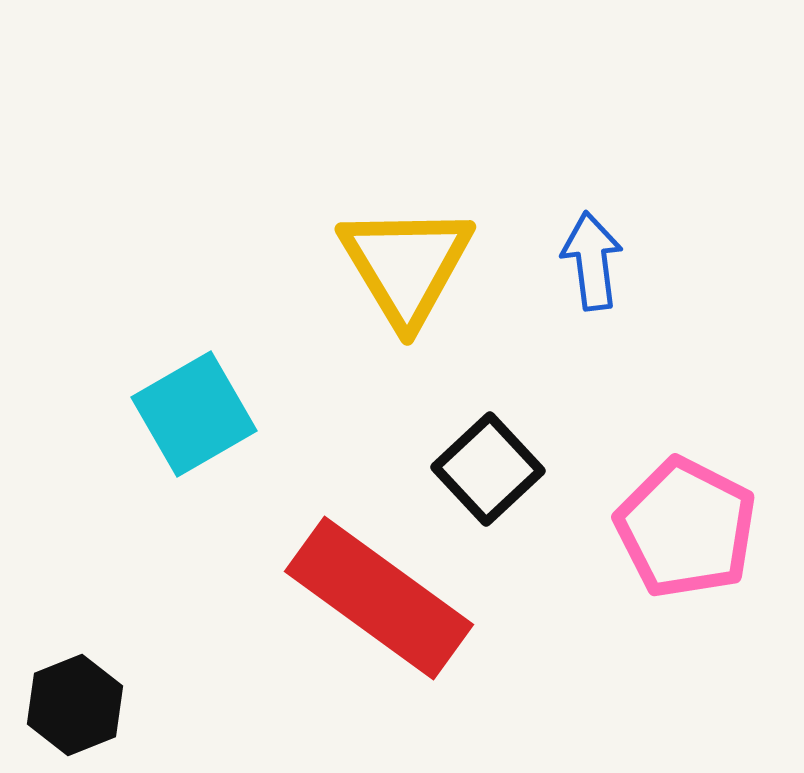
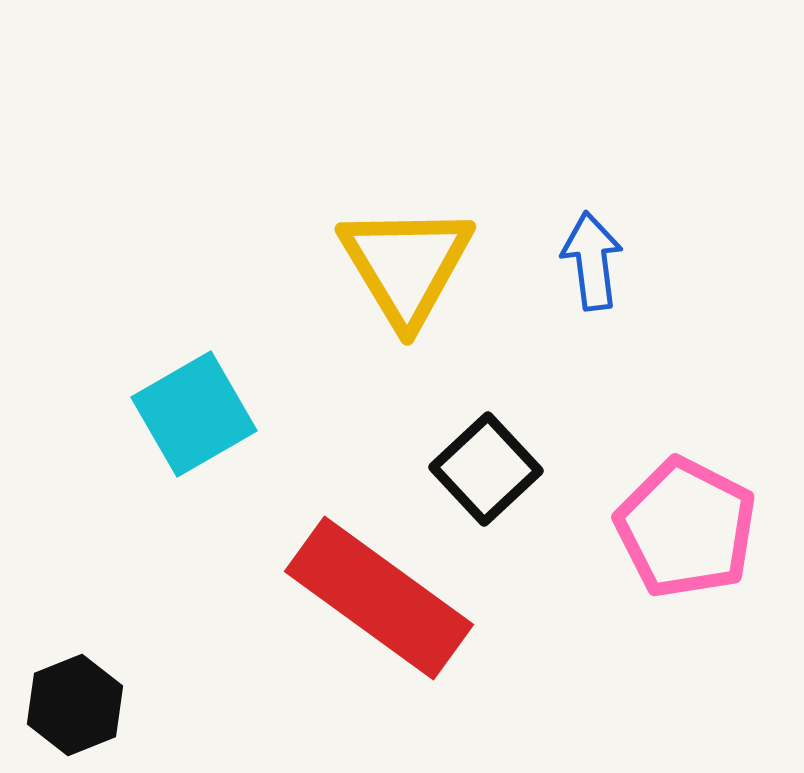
black square: moved 2 px left
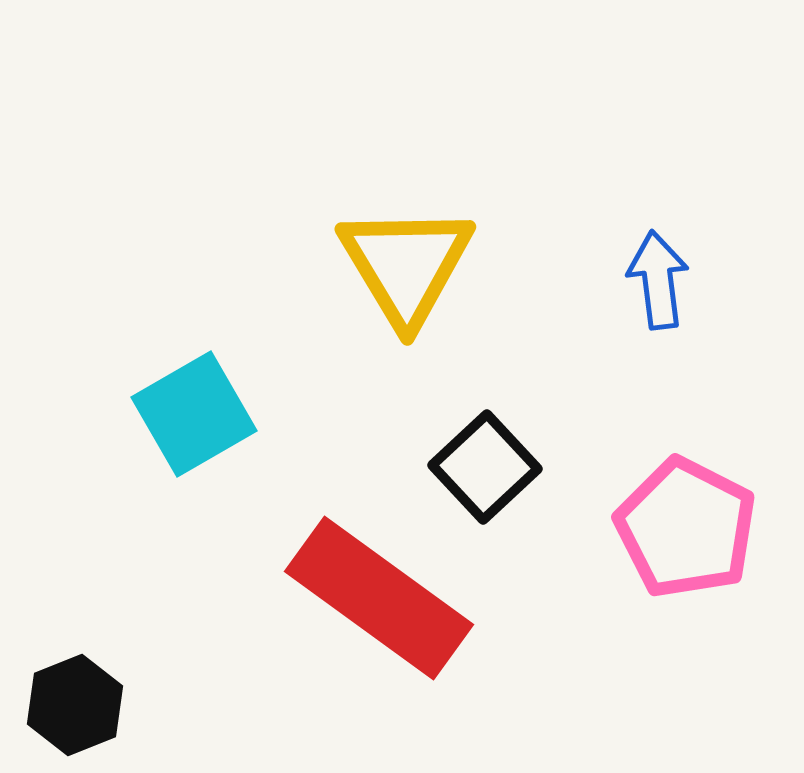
blue arrow: moved 66 px right, 19 px down
black square: moved 1 px left, 2 px up
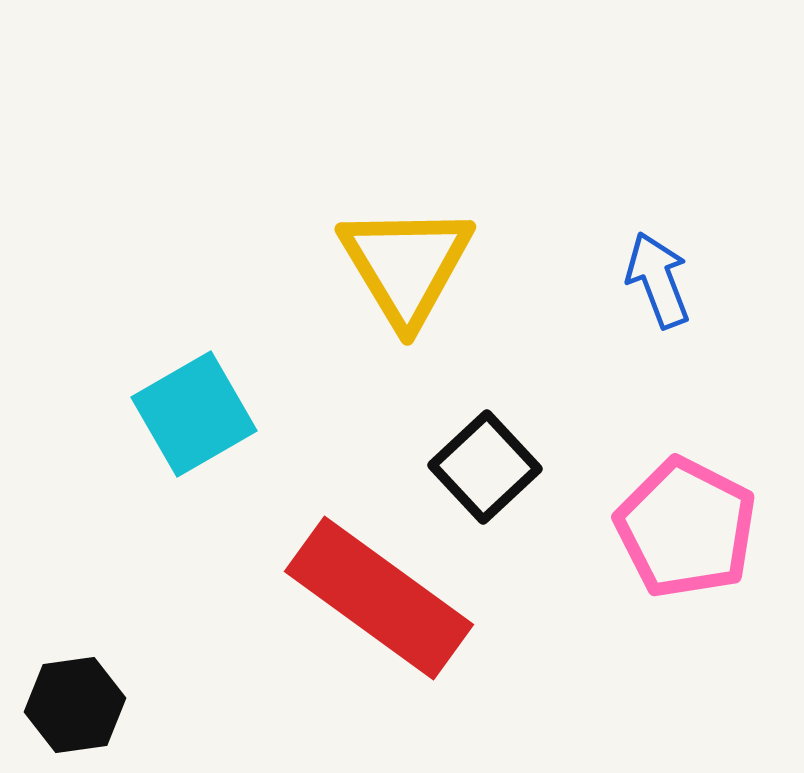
blue arrow: rotated 14 degrees counterclockwise
black hexagon: rotated 14 degrees clockwise
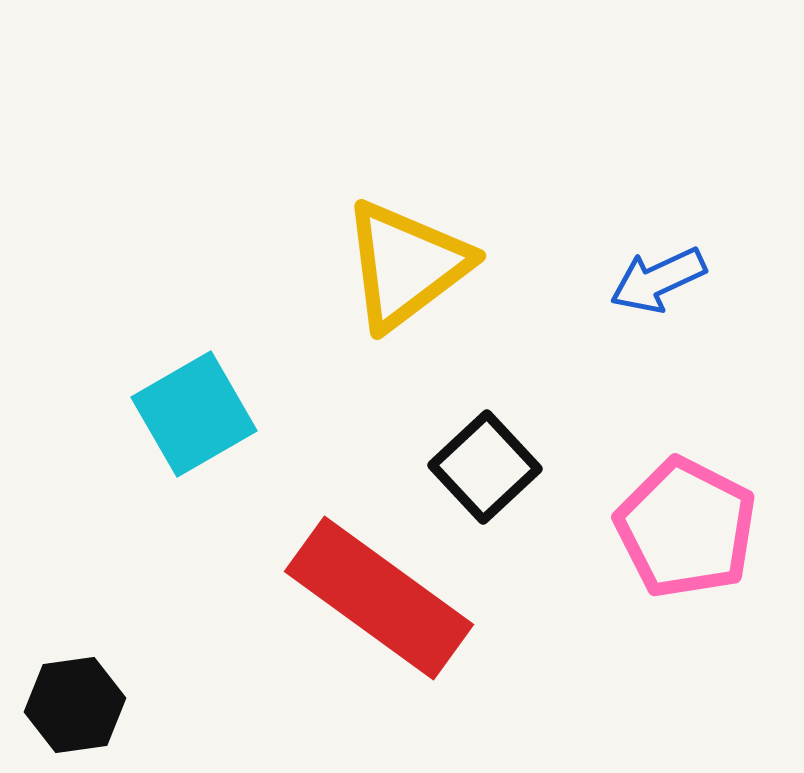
yellow triangle: rotated 24 degrees clockwise
blue arrow: rotated 94 degrees counterclockwise
